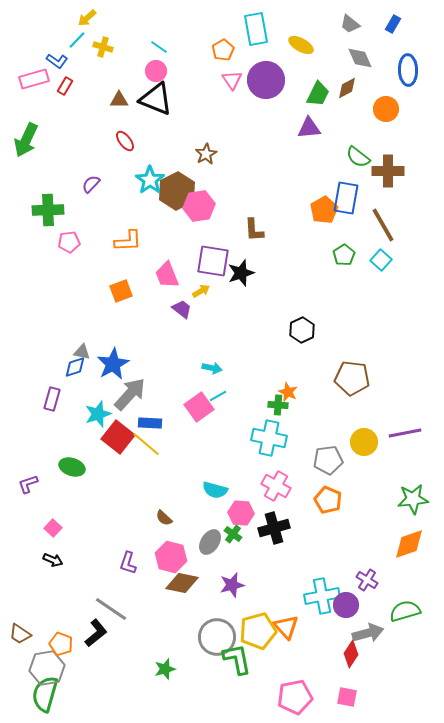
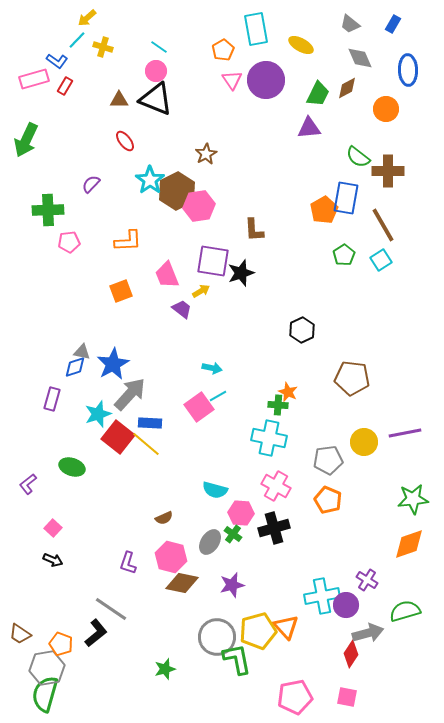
cyan square at (381, 260): rotated 15 degrees clockwise
purple L-shape at (28, 484): rotated 20 degrees counterclockwise
brown semicircle at (164, 518): rotated 66 degrees counterclockwise
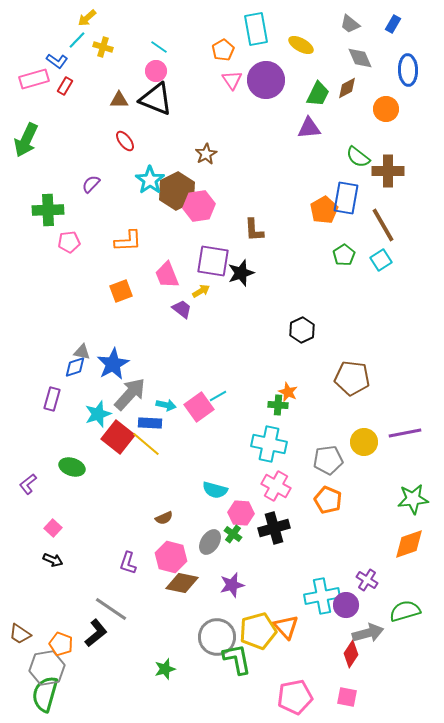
cyan arrow at (212, 368): moved 46 px left, 37 px down
cyan cross at (269, 438): moved 6 px down
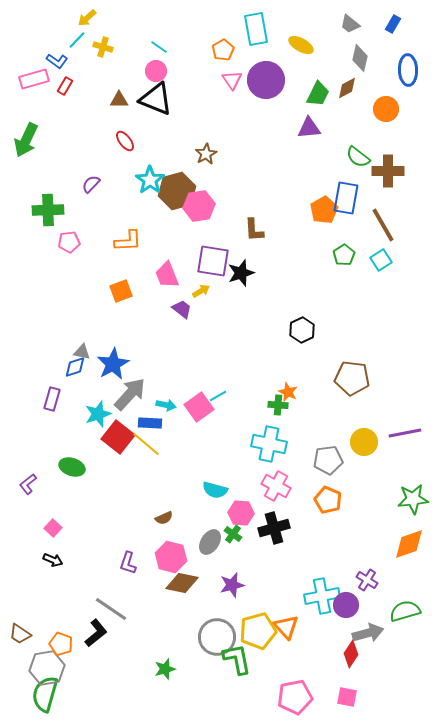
gray diamond at (360, 58): rotated 36 degrees clockwise
brown hexagon at (177, 191): rotated 12 degrees clockwise
